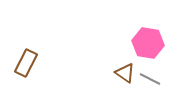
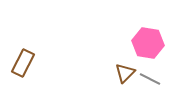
brown rectangle: moved 3 px left
brown triangle: rotated 40 degrees clockwise
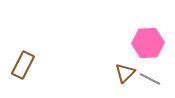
pink hexagon: rotated 12 degrees counterclockwise
brown rectangle: moved 2 px down
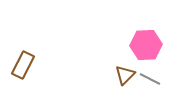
pink hexagon: moved 2 px left, 2 px down
brown triangle: moved 2 px down
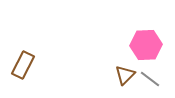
gray line: rotated 10 degrees clockwise
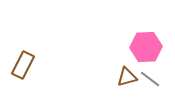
pink hexagon: moved 2 px down
brown triangle: moved 2 px right, 2 px down; rotated 30 degrees clockwise
